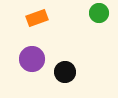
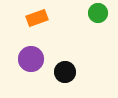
green circle: moved 1 px left
purple circle: moved 1 px left
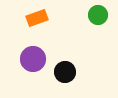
green circle: moved 2 px down
purple circle: moved 2 px right
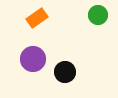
orange rectangle: rotated 15 degrees counterclockwise
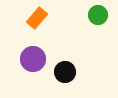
orange rectangle: rotated 15 degrees counterclockwise
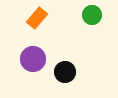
green circle: moved 6 px left
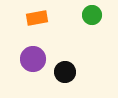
orange rectangle: rotated 40 degrees clockwise
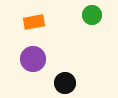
orange rectangle: moved 3 px left, 4 px down
black circle: moved 11 px down
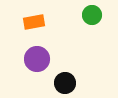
purple circle: moved 4 px right
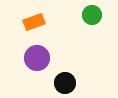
orange rectangle: rotated 10 degrees counterclockwise
purple circle: moved 1 px up
